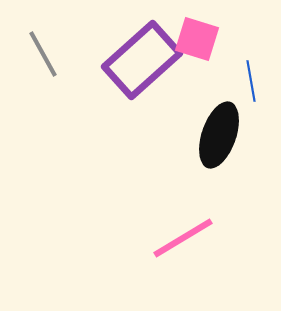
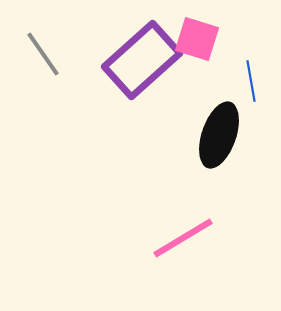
gray line: rotated 6 degrees counterclockwise
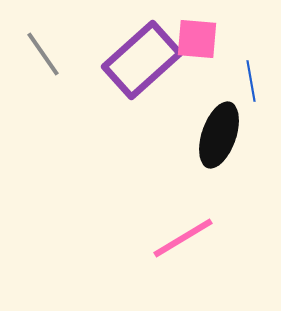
pink square: rotated 12 degrees counterclockwise
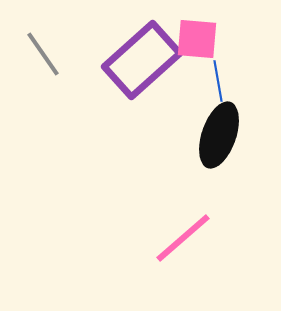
blue line: moved 33 px left
pink line: rotated 10 degrees counterclockwise
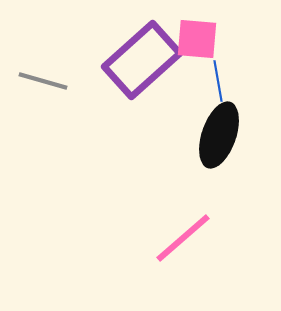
gray line: moved 27 px down; rotated 39 degrees counterclockwise
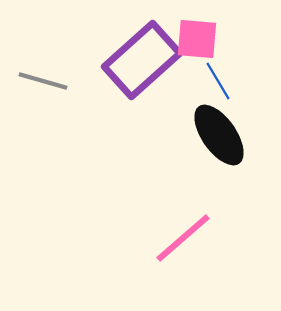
blue line: rotated 21 degrees counterclockwise
black ellipse: rotated 54 degrees counterclockwise
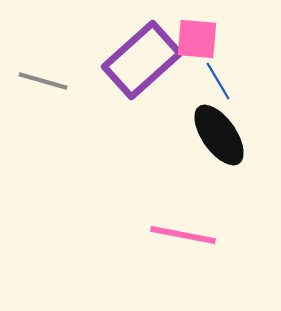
pink line: moved 3 px up; rotated 52 degrees clockwise
